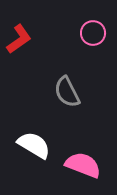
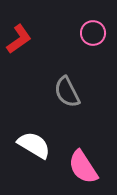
pink semicircle: moved 2 px down; rotated 144 degrees counterclockwise
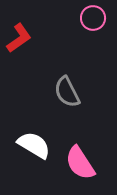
pink circle: moved 15 px up
red L-shape: moved 1 px up
pink semicircle: moved 3 px left, 4 px up
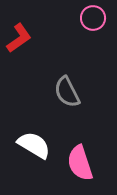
pink semicircle: rotated 15 degrees clockwise
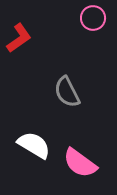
pink semicircle: rotated 36 degrees counterclockwise
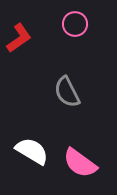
pink circle: moved 18 px left, 6 px down
white semicircle: moved 2 px left, 6 px down
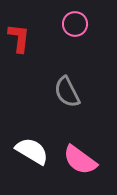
red L-shape: rotated 48 degrees counterclockwise
pink semicircle: moved 3 px up
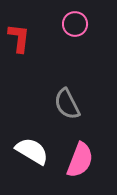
gray semicircle: moved 12 px down
pink semicircle: rotated 105 degrees counterclockwise
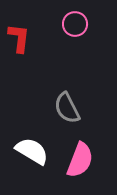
gray semicircle: moved 4 px down
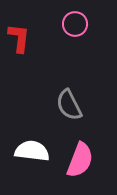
gray semicircle: moved 2 px right, 3 px up
white semicircle: rotated 24 degrees counterclockwise
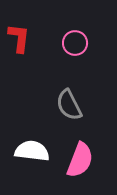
pink circle: moved 19 px down
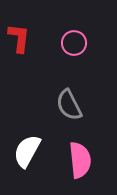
pink circle: moved 1 px left
white semicircle: moved 5 px left; rotated 68 degrees counterclockwise
pink semicircle: rotated 27 degrees counterclockwise
